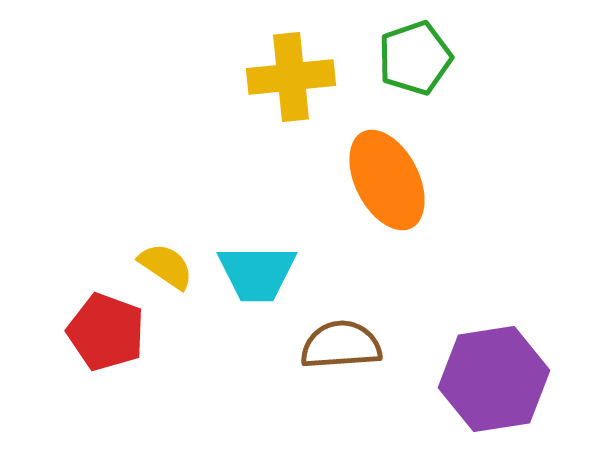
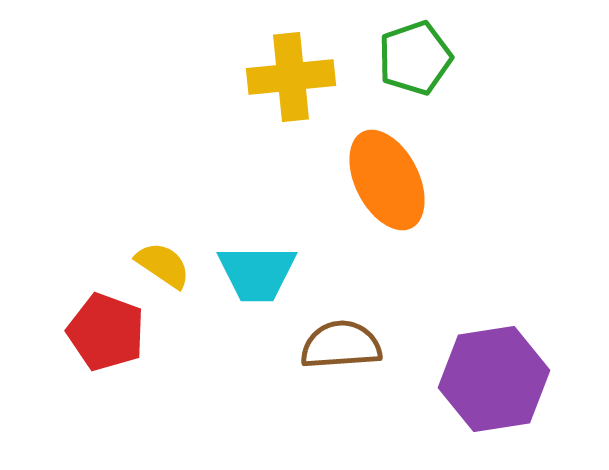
yellow semicircle: moved 3 px left, 1 px up
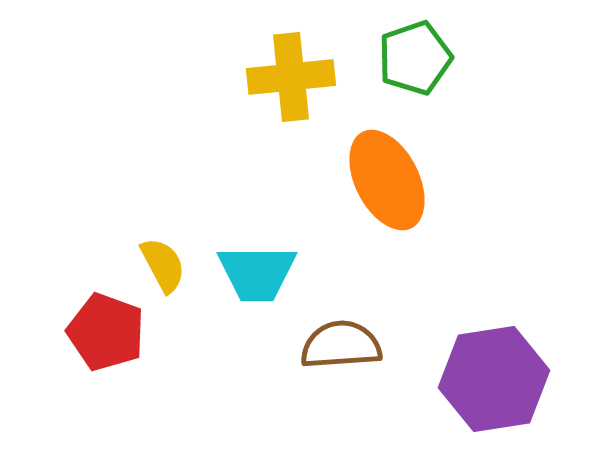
yellow semicircle: rotated 28 degrees clockwise
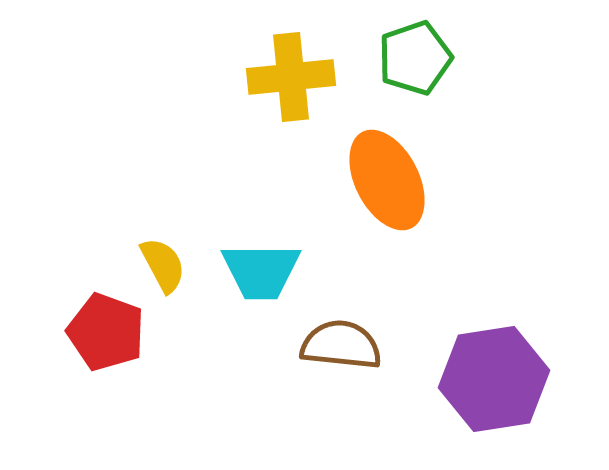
cyan trapezoid: moved 4 px right, 2 px up
brown semicircle: rotated 10 degrees clockwise
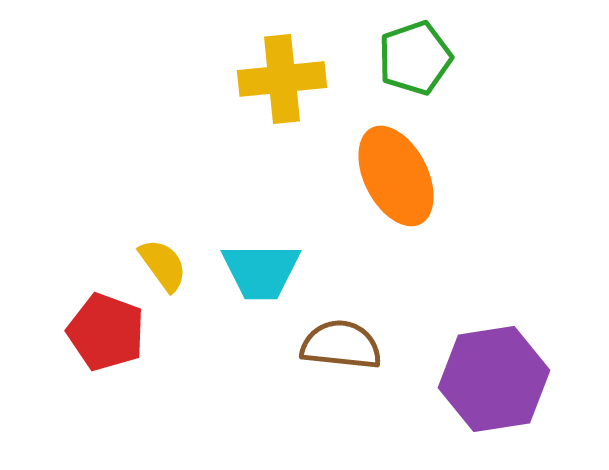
yellow cross: moved 9 px left, 2 px down
orange ellipse: moved 9 px right, 4 px up
yellow semicircle: rotated 8 degrees counterclockwise
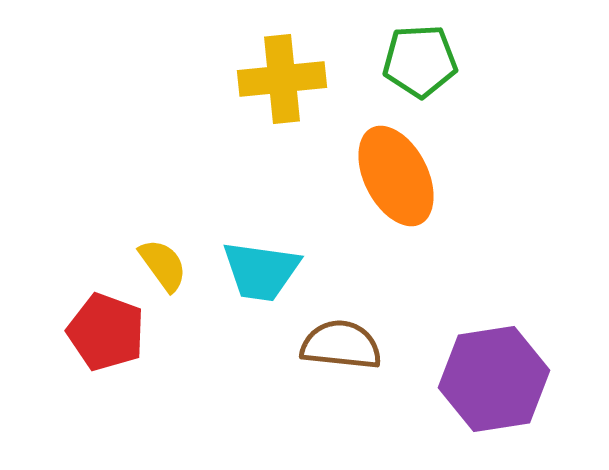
green pentagon: moved 5 px right, 3 px down; rotated 16 degrees clockwise
cyan trapezoid: rotated 8 degrees clockwise
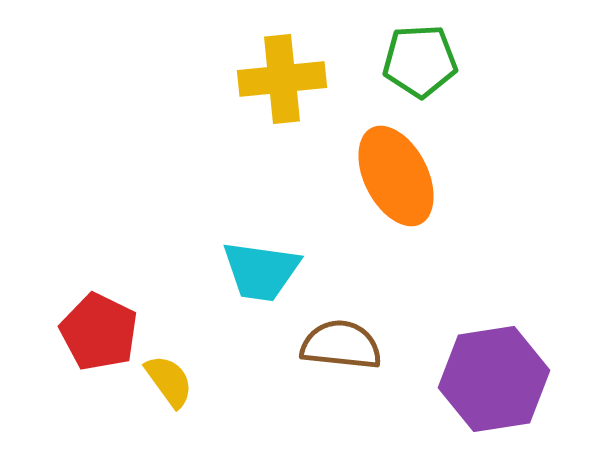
yellow semicircle: moved 6 px right, 116 px down
red pentagon: moved 7 px left; rotated 6 degrees clockwise
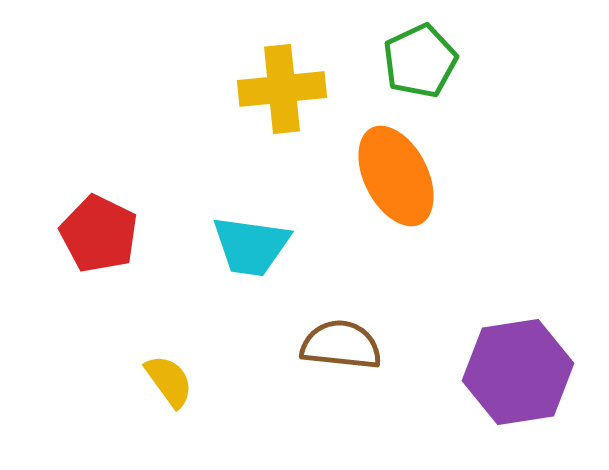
green pentagon: rotated 22 degrees counterclockwise
yellow cross: moved 10 px down
cyan trapezoid: moved 10 px left, 25 px up
red pentagon: moved 98 px up
purple hexagon: moved 24 px right, 7 px up
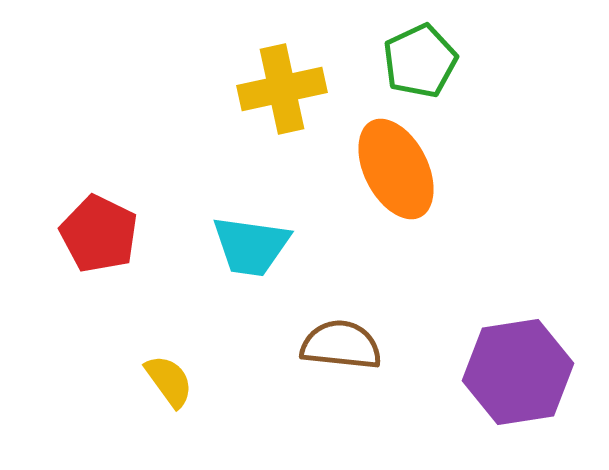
yellow cross: rotated 6 degrees counterclockwise
orange ellipse: moved 7 px up
